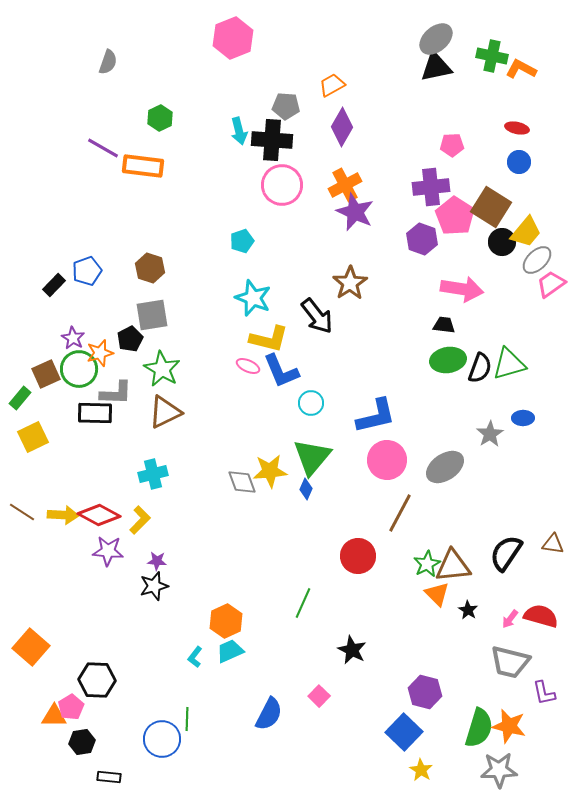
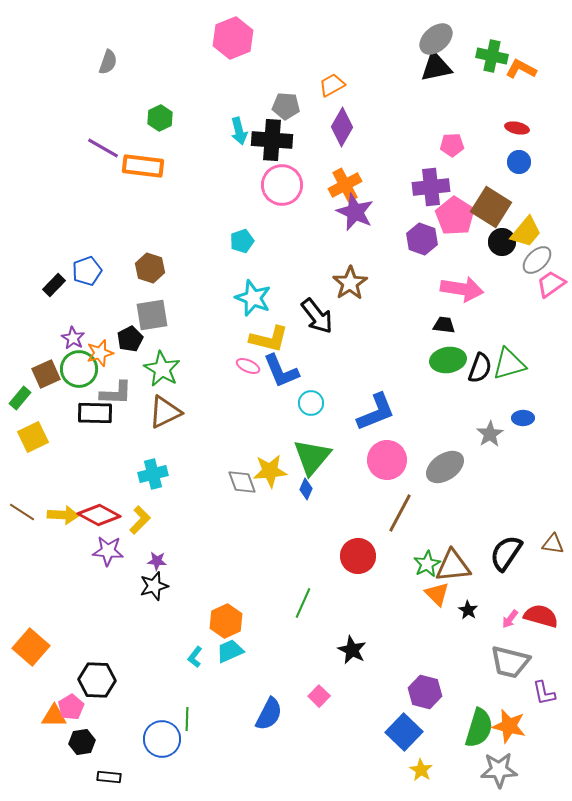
blue L-shape at (376, 416): moved 4 px up; rotated 9 degrees counterclockwise
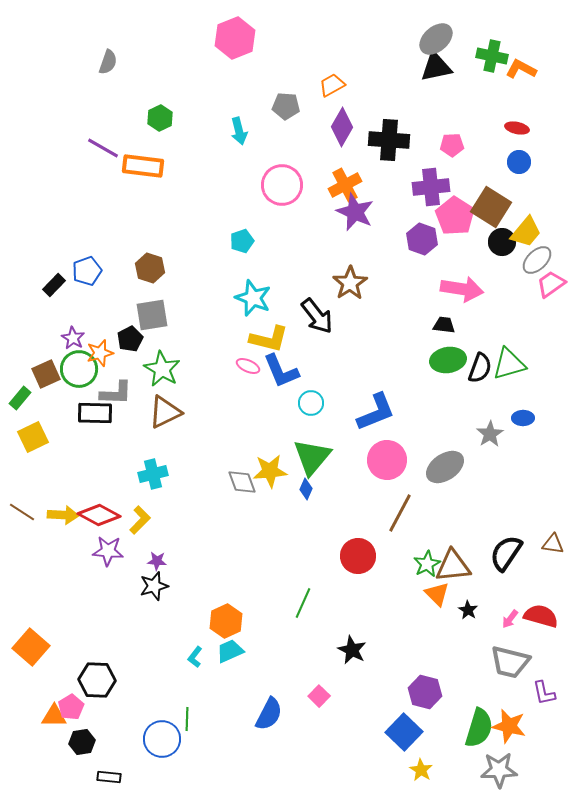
pink hexagon at (233, 38): moved 2 px right
black cross at (272, 140): moved 117 px right
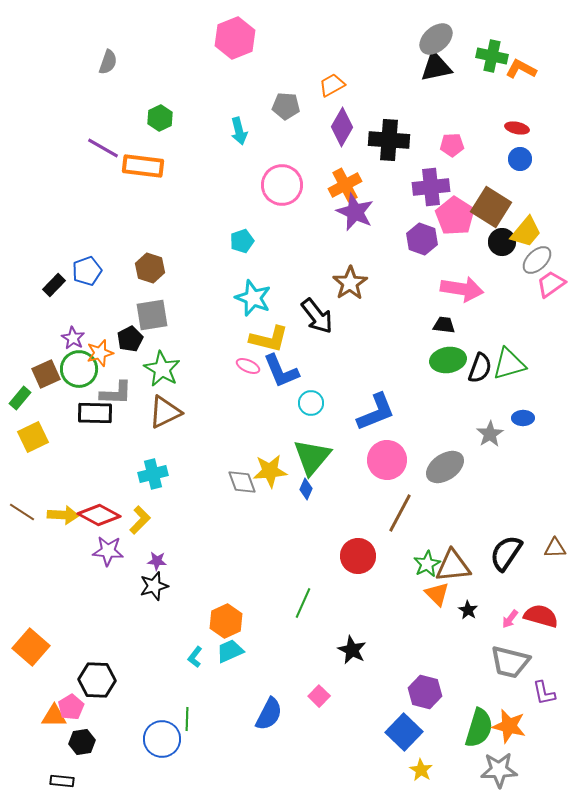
blue circle at (519, 162): moved 1 px right, 3 px up
brown triangle at (553, 544): moved 2 px right, 4 px down; rotated 10 degrees counterclockwise
black rectangle at (109, 777): moved 47 px left, 4 px down
